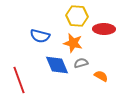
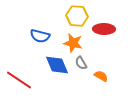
gray semicircle: rotated 104 degrees counterclockwise
red line: rotated 36 degrees counterclockwise
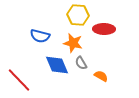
yellow hexagon: moved 1 px right, 1 px up
red line: rotated 12 degrees clockwise
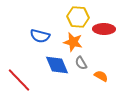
yellow hexagon: moved 2 px down
orange star: moved 1 px up
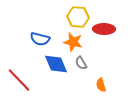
blue semicircle: moved 3 px down
blue diamond: moved 1 px left, 1 px up
orange semicircle: moved 9 px down; rotated 136 degrees counterclockwise
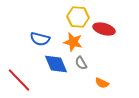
red ellipse: rotated 15 degrees clockwise
orange semicircle: moved 1 px right, 2 px up; rotated 48 degrees counterclockwise
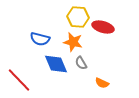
red ellipse: moved 1 px left, 2 px up
